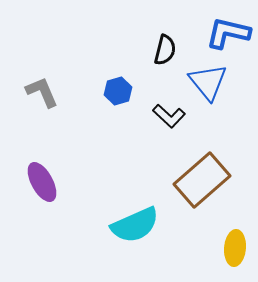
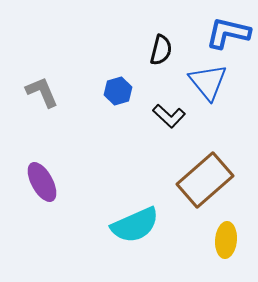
black semicircle: moved 4 px left
brown rectangle: moved 3 px right
yellow ellipse: moved 9 px left, 8 px up
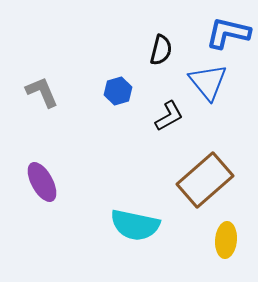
black L-shape: rotated 72 degrees counterclockwise
cyan semicircle: rotated 36 degrees clockwise
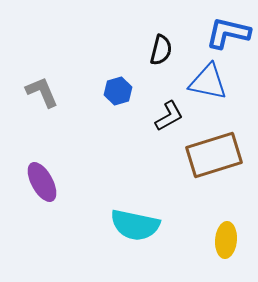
blue triangle: rotated 39 degrees counterclockwise
brown rectangle: moved 9 px right, 25 px up; rotated 24 degrees clockwise
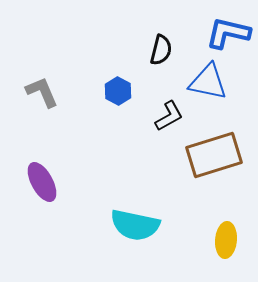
blue hexagon: rotated 16 degrees counterclockwise
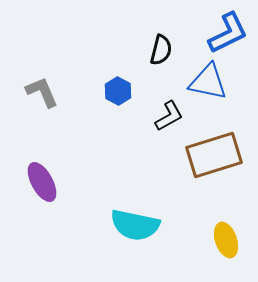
blue L-shape: rotated 141 degrees clockwise
yellow ellipse: rotated 24 degrees counterclockwise
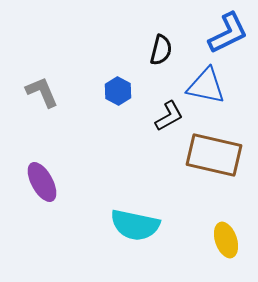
blue triangle: moved 2 px left, 4 px down
brown rectangle: rotated 30 degrees clockwise
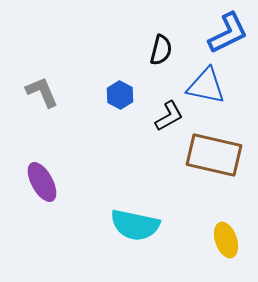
blue hexagon: moved 2 px right, 4 px down
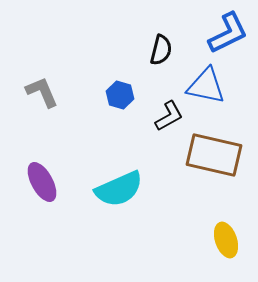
blue hexagon: rotated 12 degrees counterclockwise
cyan semicircle: moved 16 px left, 36 px up; rotated 36 degrees counterclockwise
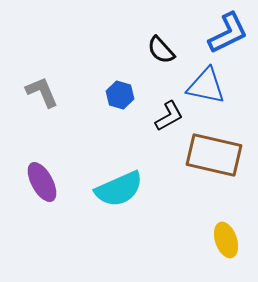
black semicircle: rotated 124 degrees clockwise
